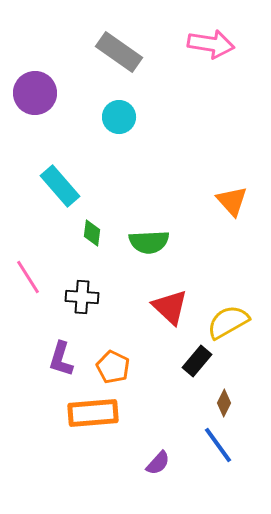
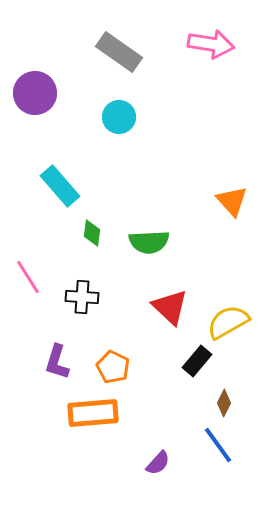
purple L-shape: moved 4 px left, 3 px down
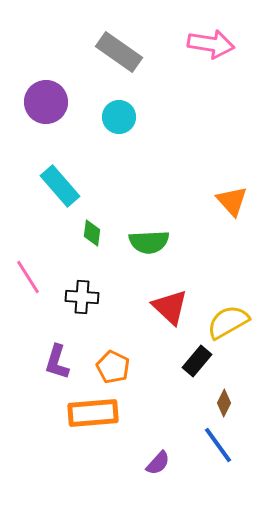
purple circle: moved 11 px right, 9 px down
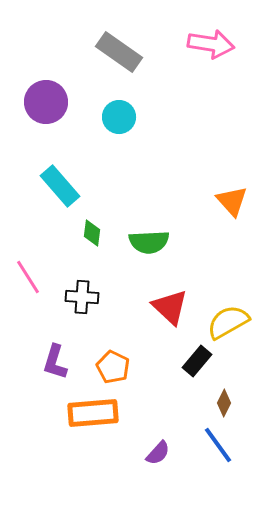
purple L-shape: moved 2 px left
purple semicircle: moved 10 px up
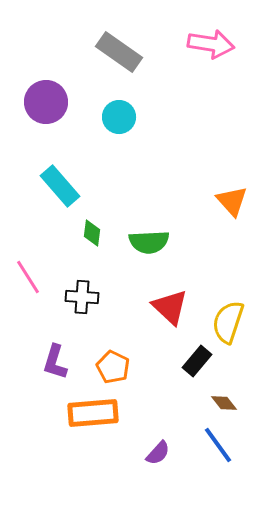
yellow semicircle: rotated 42 degrees counterclockwise
brown diamond: rotated 64 degrees counterclockwise
